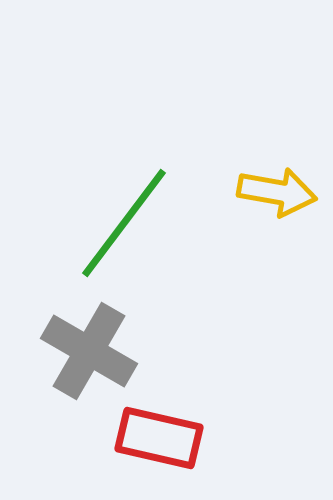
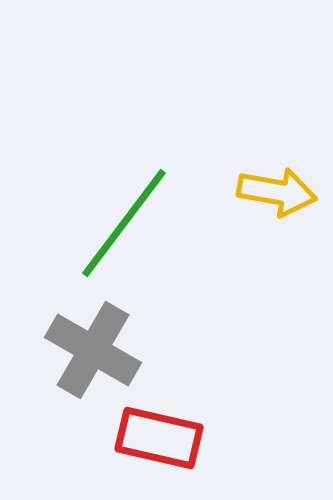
gray cross: moved 4 px right, 1 px up
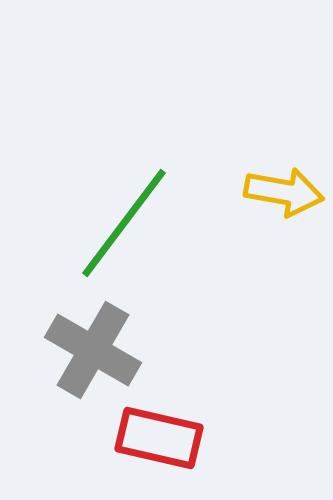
yellow arrow: moved 7 px right
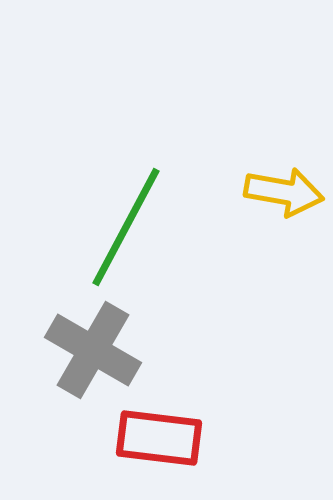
green line: moved 2 px right, 4 px down; rotated 9 degrees counterclockwise
red rectangle: rotated 6 degrees counterclockwise
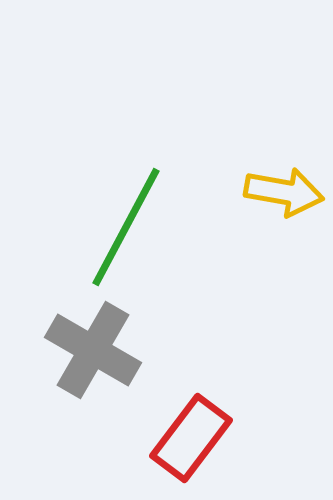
red rectangle: moved 32 px right; rotated 60 degrees counterclockwise
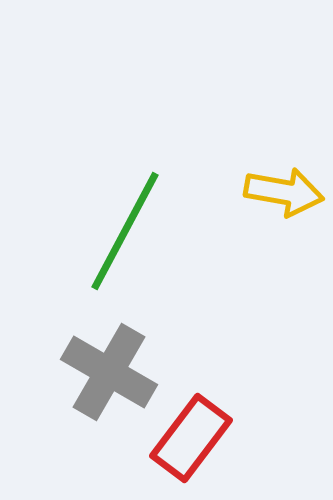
green line: moved 1 px left, 4 px down
gray cross: moved 16 px right, 22 px down
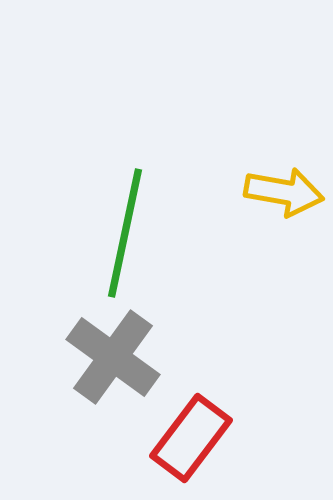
green line: moved 2 px down; rotated 16 degrees counterclockwise
gray cross: moved 4 px right, 15 px up; rotated 6 degrees clockwise
